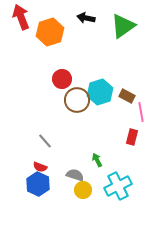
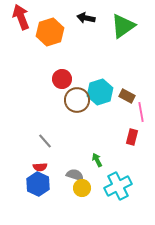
red semicircle: rotated 24 degrees counterclockwise
yellow circle: moved 1 px left, 2 px up
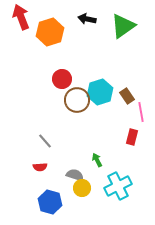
black arrow: moved 1 px right, 1 px down
brown rectangle: rotated 28 degrees clockwise
blue hexagon: moved 12 px right, 18 px down; rotated 10 degrees counterclockwise
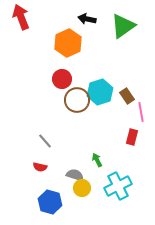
orange hexagon: moved 18 px right, 11 px down; rotated 8 degrees counterclockwise
red semicircle: rotated 16 degrees clockwise
